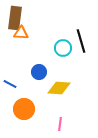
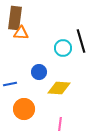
blue line: rotated 40 degrees counterclockwise
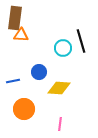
orange triangle: moved 2 px down
blue line: moved 3 px right, 3 px up
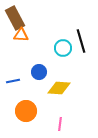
brown rectangle: rotated 35 degrees counterclockwise
orange circle: moved 2 px right, 2 px down
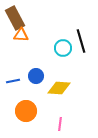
blue circle: moved 3 px left, 4 px down
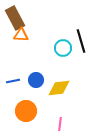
blue circle: moved 4 px down
yellow diamond: rotated 10 degrees counterclockwise
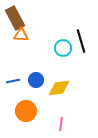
pink line: moved 1 px right
